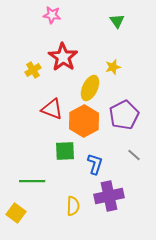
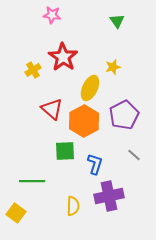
red triangle: rotated 20 degrees clockwise
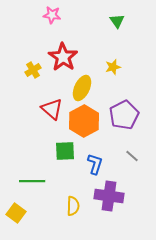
yellow ellipse: moved 8 px left
gray line: moved 2 px left, 1 px down
purple cross: rotated 20 degrees clockwise
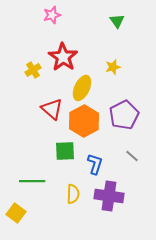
pink star: rotated 24 degrees counterclockwise
yellow semicircle: moved 12 px up
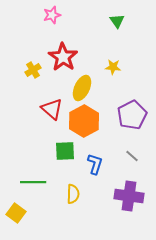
yellow star: rotated 21 degrees clockwise
purple pentagon: moved 8 px right
green line: moved 1 px right, 1 px down
purple cross: moved 20 px right
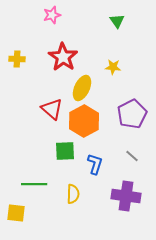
yellow cross: moved 16 px left, 11 px up; rotated 35 degrees clockwise
purple pentagon: moved 1 px up
green line: moved 1 px right, 2 px down
purple cross: moved 3 px left
yellow square: rotated 30 degrees counterclockwise
